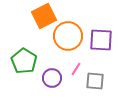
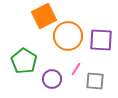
purple circle: moved 1 px down
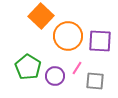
orange square: moved 3 px left; rotated 20 degrees counterclockwise
purple square: moved 1 px left, 1 px down
green pentagon: moved 4 px right, 6 px down
pink line: moved 1 px right, 1 px up
purple circle: moved 3 px right, 3 px up
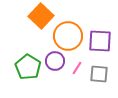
purple circle: moved 15 px up
gray square: moved 4 px right, 7 px up
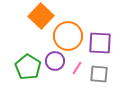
purple square: moved 2 px down
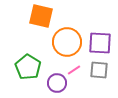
orange square: rotated 30 degrees counterclockwise
orange circle: moved 1 px left, 6 px down
purple circle: moved 2 px right, 22 px down
pink line: moved 3 px left, 2 px down; rotated 24 degrees clockwise
gray square: moved 4 px up
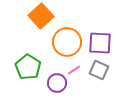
orange square: rotated 35 degrees clockwise
gray square: rotated 18 degrees clockwise
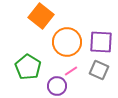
orange square: rotated 10 degrees counterclockwise
purple square: moved 1 px right, 1 px up
pink line: moved 3 px left, 1 px down
purple circle: moved 3 px down
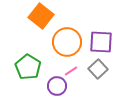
gray square: moved 1 px left, 1 px up; rotated 24 degrees clockwise
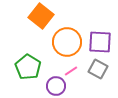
purple square: moved 1 px left
gray square: rotated 18 degrees counterclockwise
purple circle: moved 1 px left
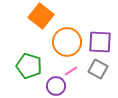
green pentagon: moved 1 px right, 1 px up; rotated 15 degrees counterclockwise
